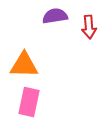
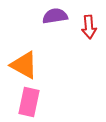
orange triangle: rotated 28 degrees clockwise
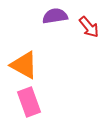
red arrow: rotated 35 degrees counterclockwise
pink rectangle: rotated 32 degrees counterclockwise
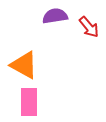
pink rectangle: rotated 20 degrees clockwise
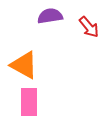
purple semicircle: moved 5 px left
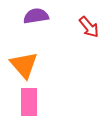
purple semicircle: moved 14 px left
orange triangle: rotated 20 degrees clockwise
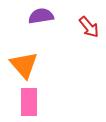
purple semicircle: moved 5 px right
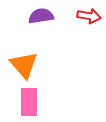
red arrow: moved 11 px up; rotated 40 degrees counterclockwise
